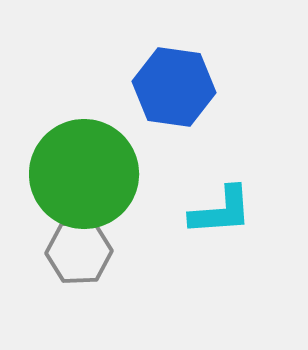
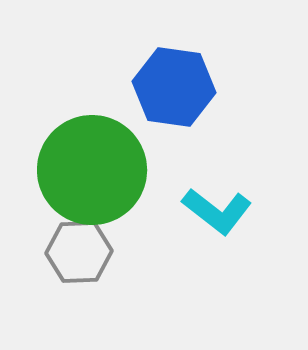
green circle: moved 8 px right, 4 px up
cyan L-shape: moved 4 px left; rotated 42 degrees clockwise
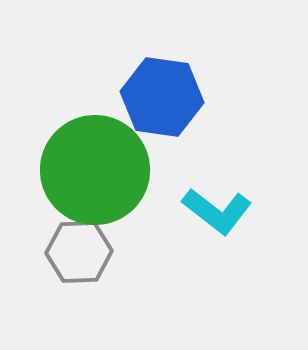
blue hexagon: moved 12 px left, 10 px down
green circle: moved 3 px right
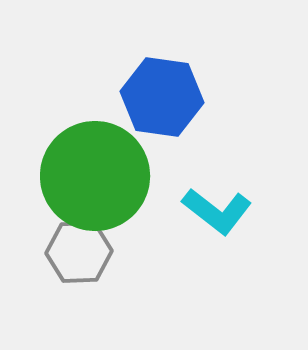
green circle: moved 6 px down
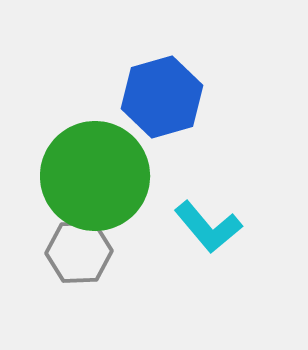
blue hexagon: rotated 24 degrees counterclockwise
cyan L-shape: moved 9 px left, 16 px down; rotated 12 degrees clockwise
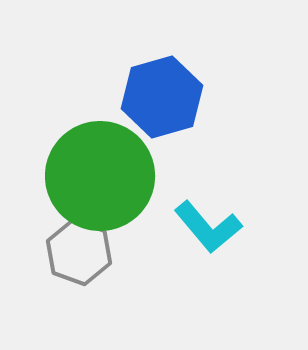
green circle: moved 5 px right
gray hexagon: rotated 22 degrees clockwise
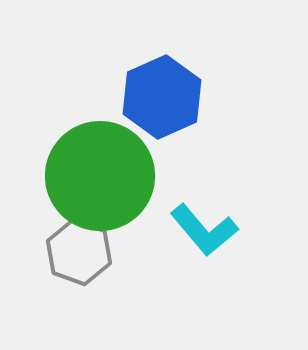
blue hexagon: rotated 8 degrees counterclockwise
cyan L-shape: moved 4 px left, 3 px down
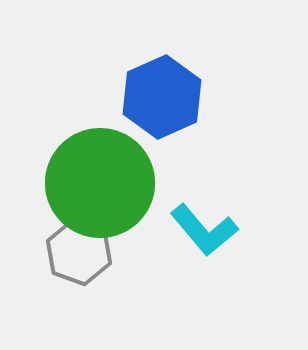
green circle: moved 7 px down
